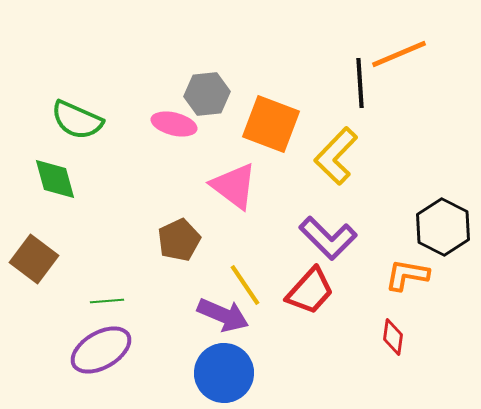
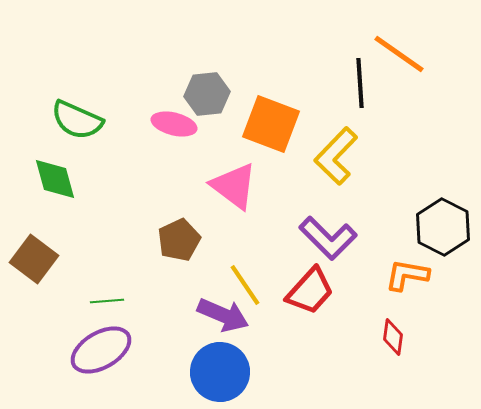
orange line: rotated 58 degrees clockwise
blue circle: moved 4 px left, 1 px up
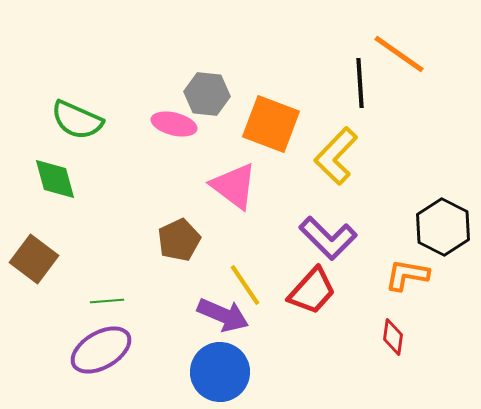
gray hexagon: rotated 12 degrees clockwise
red trapezoid: moved 2 px right
